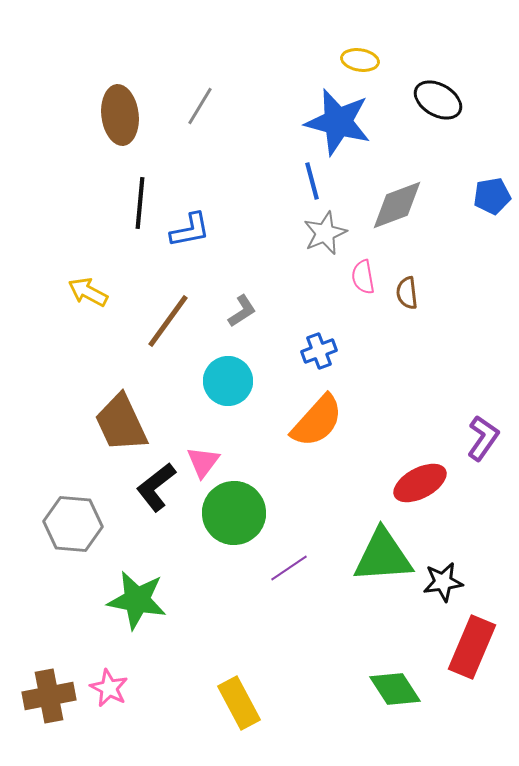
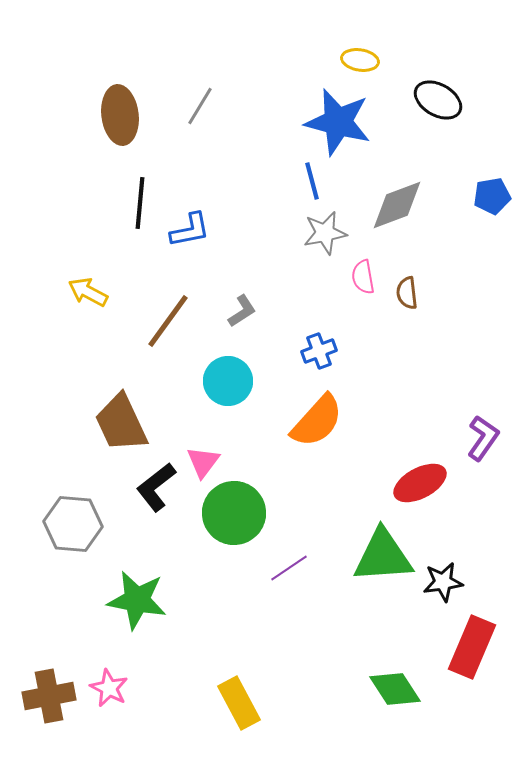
gray star: rotated 12 degrees clockwise
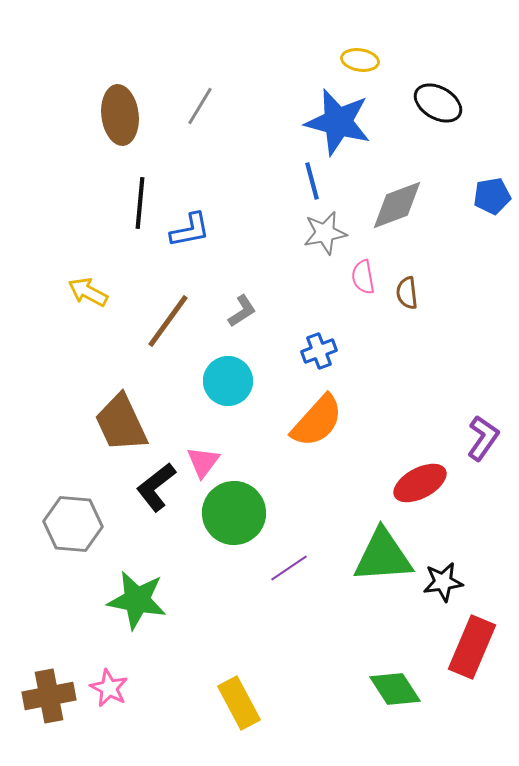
black ellipse: moved 3 px down
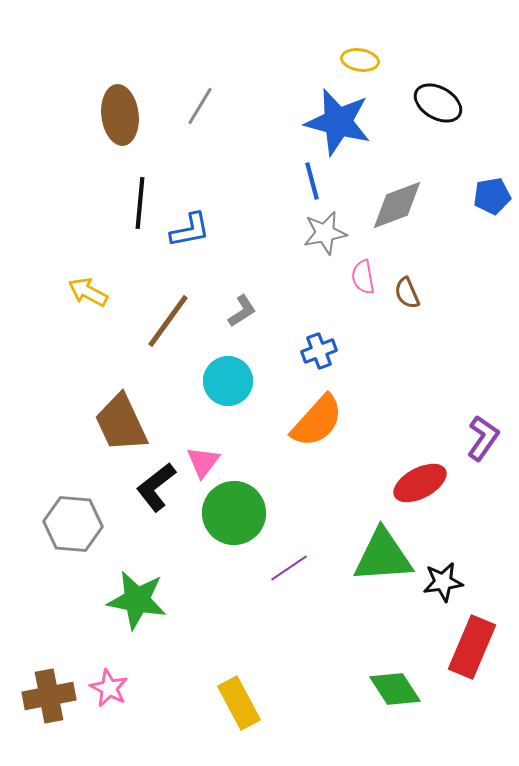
brown semicircle: rotated 16 degrees counterclockwise
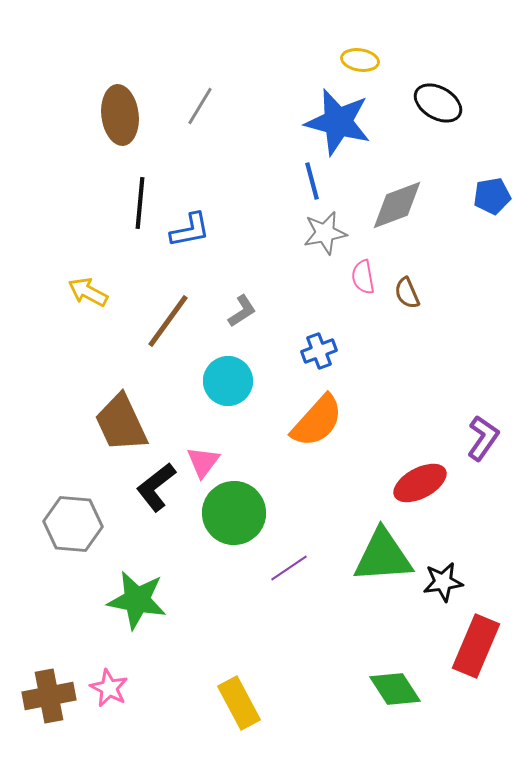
red rectangle: moved 4 px right, 1 px up
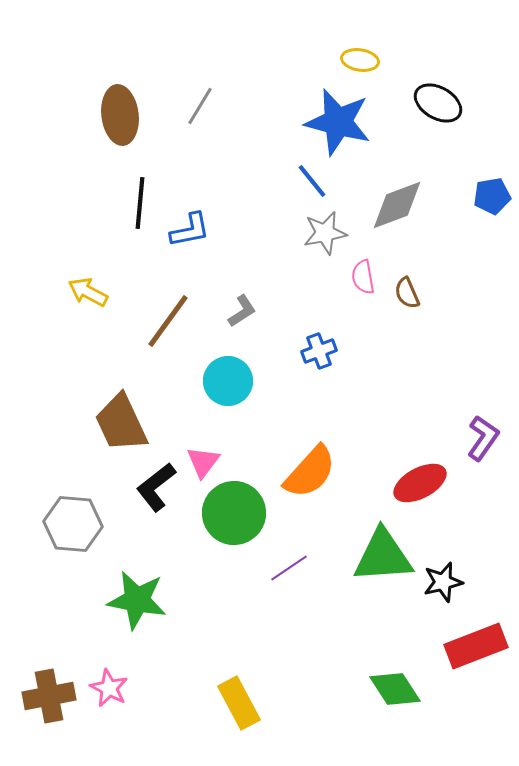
blue line: rotated 24 degrees counterclockwise
orange semicircle: moved 7 px left, 51 px down
black star: rotated 6 degrees counterclockwise
red rectangle: rotated 46 degrees clockwise
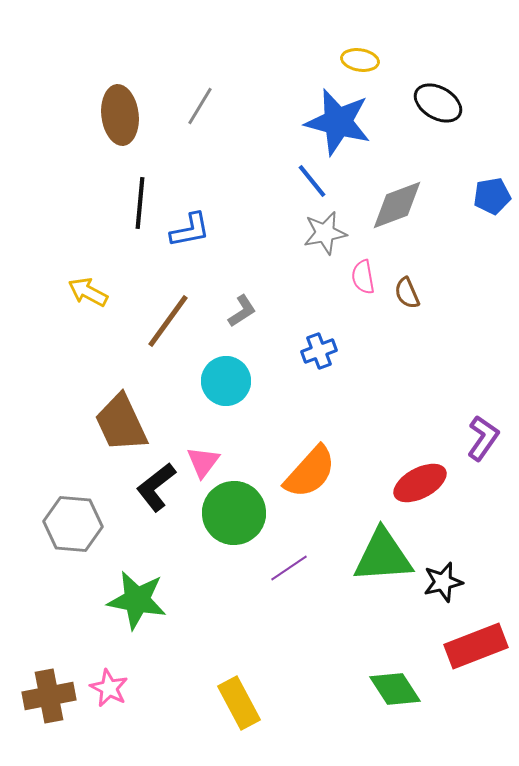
cyan circle: moved 2 px left
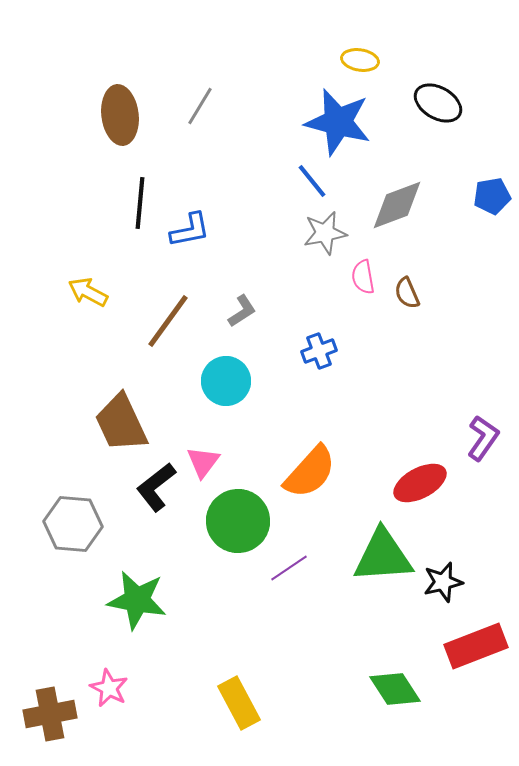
green circle: moved 4 px right, 8 px down
brown cross: moved 1 px right, 18 px down
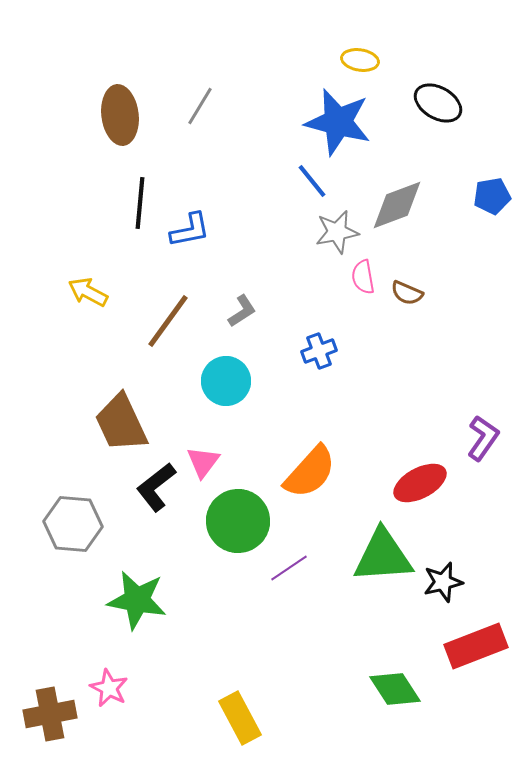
gray star: moved 12 px right, 1 px up
brown semicircle: rotated 44 degrees counterclockwise
yellow rectangle: moved 1 px right, 15 px down
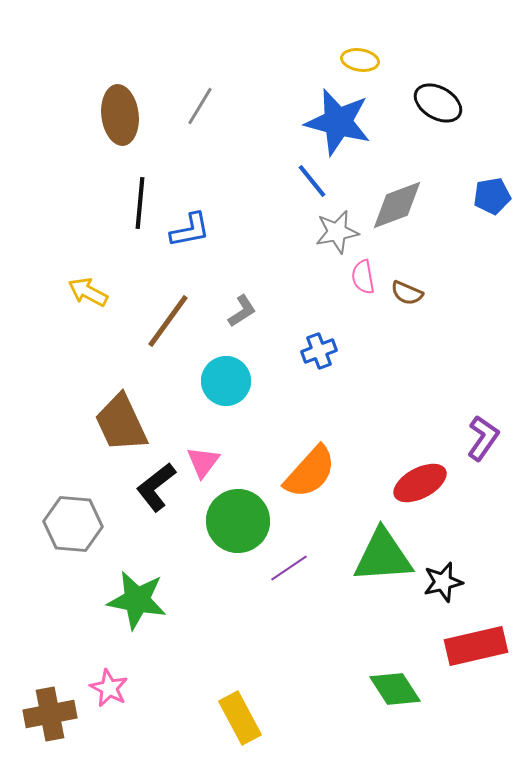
red rectangle: rotated 8 degrees clockwise
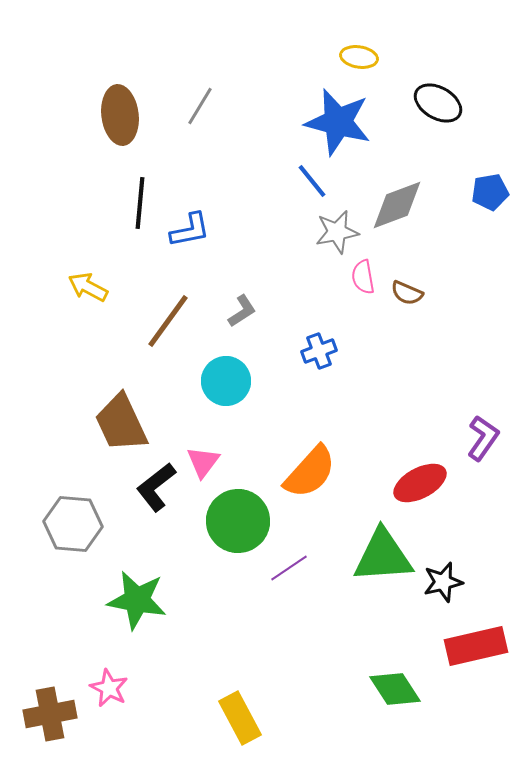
yellow ellipse: moved 1 px left, 3 px up
blue pentagon: moved 2 px left, 4 px up
yellow arrow: moved 5 px up
